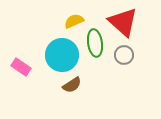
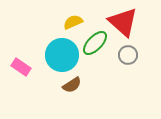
yellow semicircle: moved 1 px left, 1 px down
green ellipse: rotated 52 degrees clockwise
gray circle: moved 4 px right
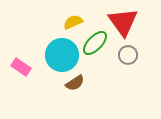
red triangle: rotated 12 degrees clockwise
brown semicircle: moved 3 px right, 2 px up
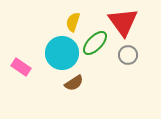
yellow semicircle: rotated 48 degrees counterclockwise
cyan circle: moved 2 px up
brown semicircle: moved 1 px left
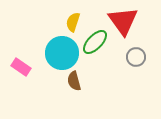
red triangle: moved 1 px up
green ellipse: moved 1 px up
gray circle: moved 8 px right, 2 px down
brown semicircle: moved 2 px up; rotated 108 degrees clockwise
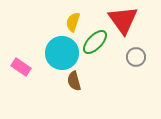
red triangle: moved 1 px up
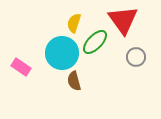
yellow semicircle: moved 1 px right, 1 px down
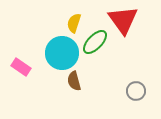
gray circle: moved 34 px down
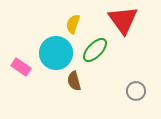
yellow semicircle: moved 1 px left, 1 px down
green ellipse: moved 8 px down
cyan circle: moved 6 px left
